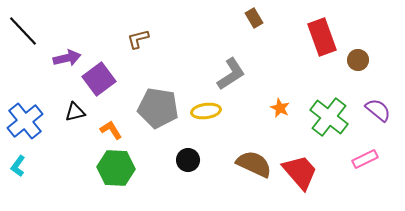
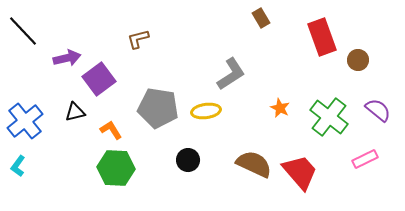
brown rectangle: moved 7 px right
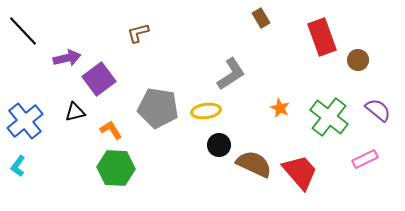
brown L-shape: moved 6 px up
black circle: moved 31 px right, 15 px up
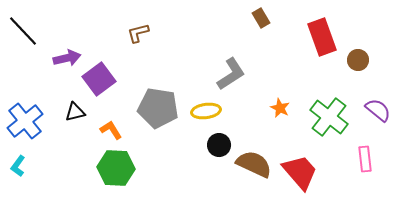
pink rectangle: rotated 70 degrees counterclockwise
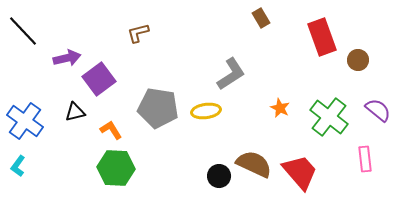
blue cross: rotated 15 degrees counterclockwise
black circle: moved 31 px down
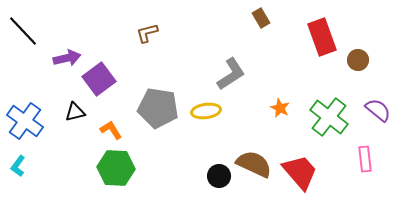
brown L-shape: moved 9 px right
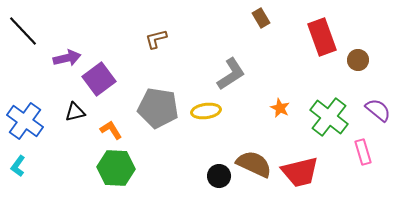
brown L-shape: moved 9 px right, 6 px down
pink rectangle: moved 2 px left, 7 px up; rotated 10 degrees counterclockwise
red trapezoid: rotated 117 degrees clockwise
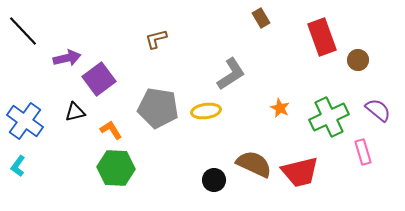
green cross: rotated 27 degrees clockwise
black circle: moved 5 px left, 4 px down
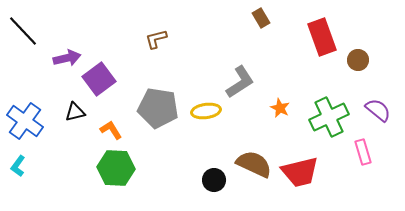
gray L-shape: moved 9 px right, 8 px down
